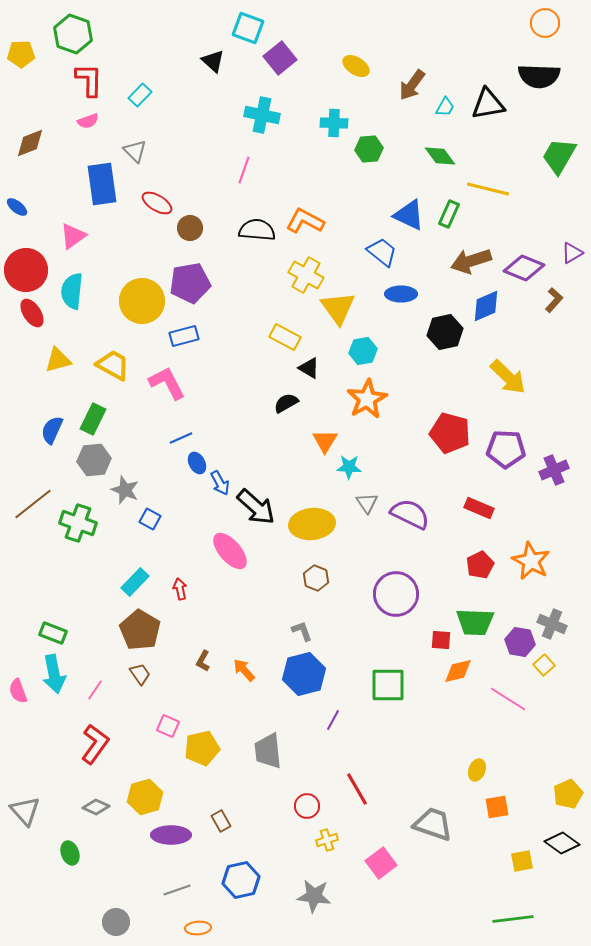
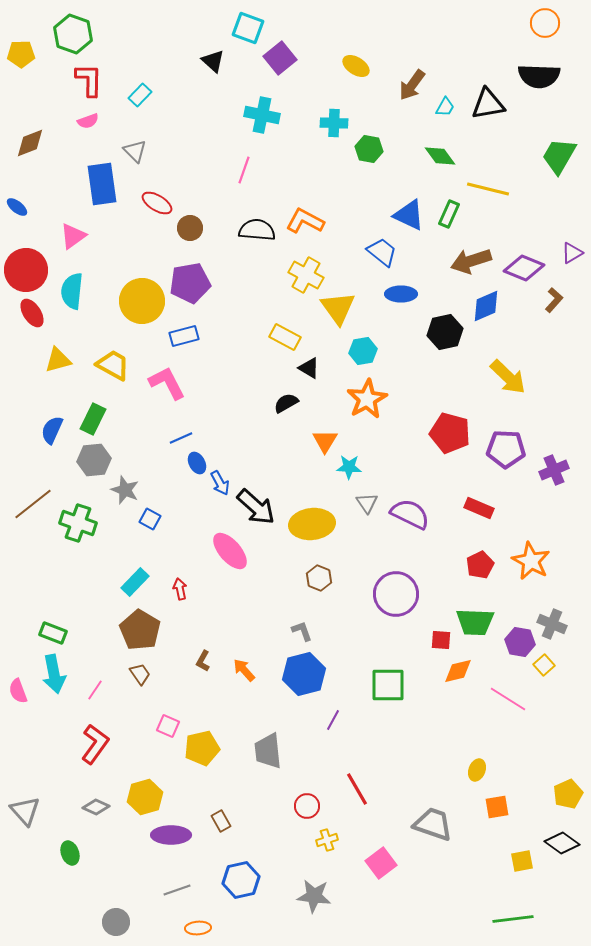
green hexagon at (369, 149): rotated 16 degrees clockwise
brown hexagon at (316, 578): moved 3 px right
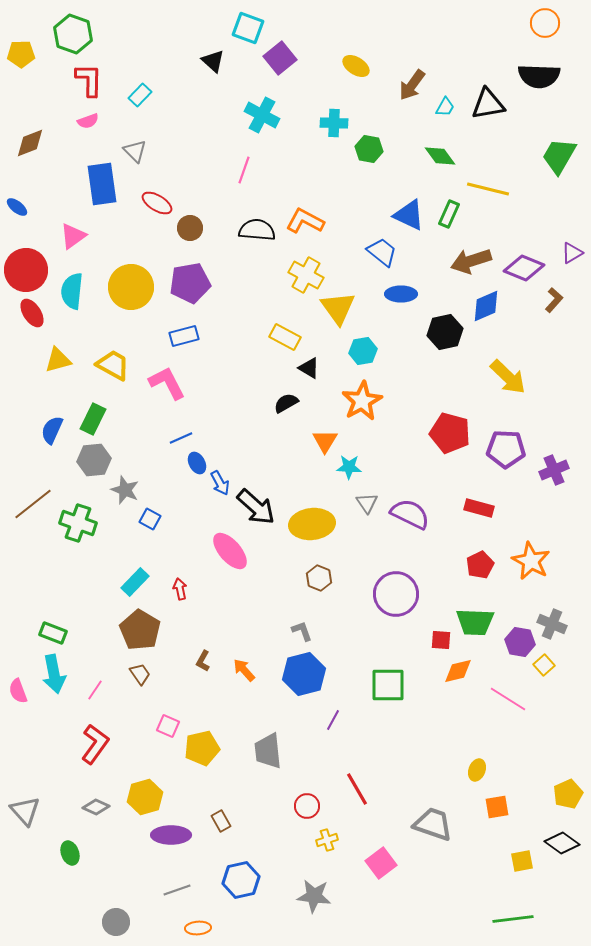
cyan cross at (262, 115): rotated 16 degrees clockwise
yellow circle at (142, 301): moved 11 px left, 14 px up
orange star at (367, 399): moved 5 px left, 2 px down
red rectangle at (479, 508): rotated 8 degrees counterclockwise
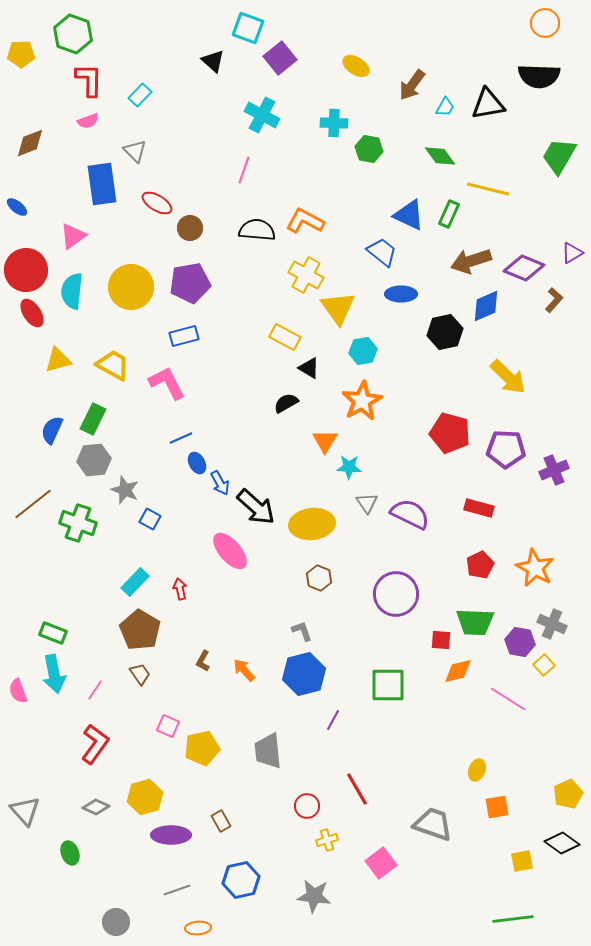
orange star at (531, 561): moved 4 px right, 7 px down
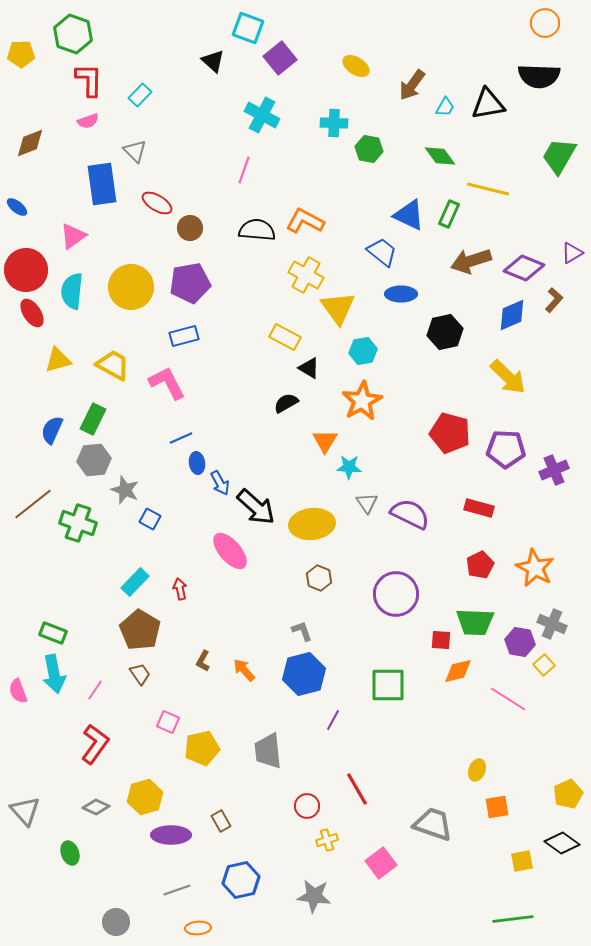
blue diamond at (486, 306): moved 26 px right, 9 px down
blue ellipse at (197, 463): rotated 20 degrees clockwise
pink square at (168, 726): moved 4 px up
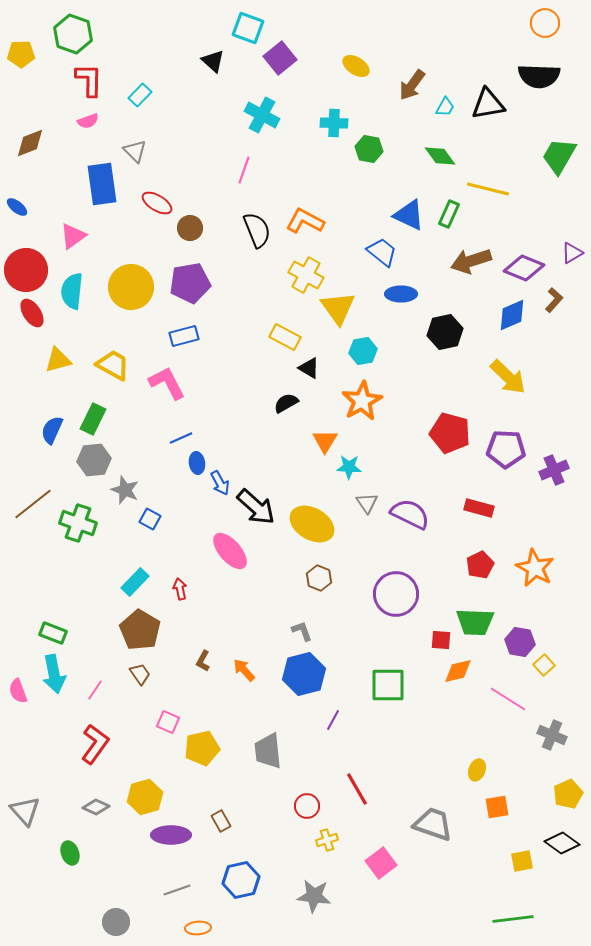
black semicircle at (257, 230): rotated 63 degrees clockwise
yellow ellipse at (312, 524): rotated 36 degrees clockwise
gray cross at (552, 624): moved 111 px down
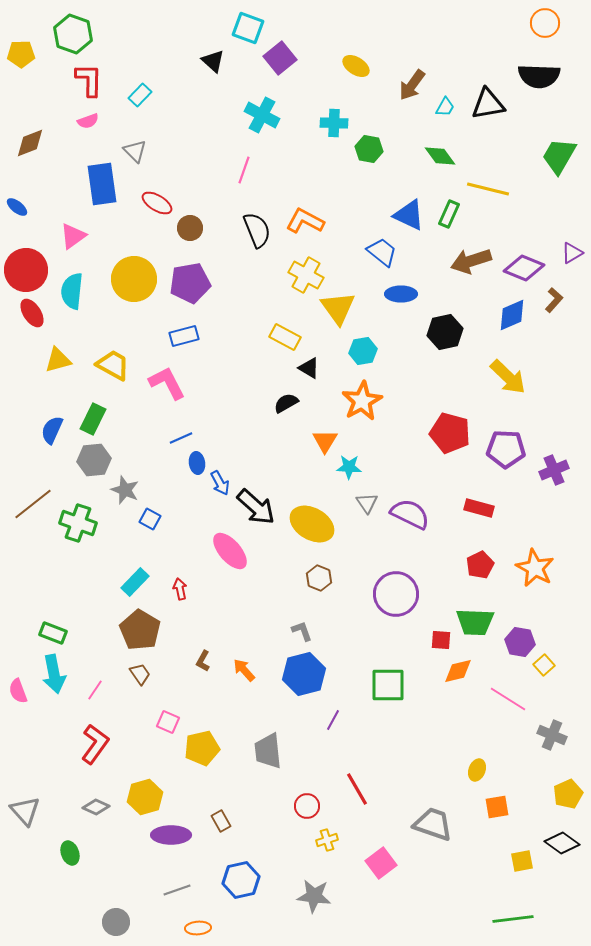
yellow circle at (131, 287): moved 3 px right, 8 px up
